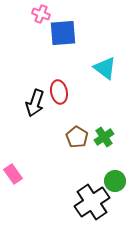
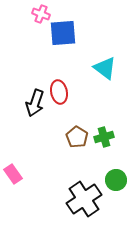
green cross: rotated 18 degrees clockwise
green circle: moved 1 px right, 1 px up
black cross: moved 8 px left, 3 px up
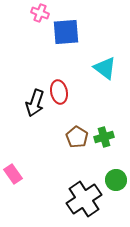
pink cross: moved 1 px left, 1 px up
blue square: moved 3 px right, 1 px up
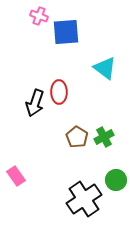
pink cross: moved 1 px left, 3 px down
red ellipse: rotated 10 degrees clockwise
green cross: rotated 12 degrees counterclockwise
pink rectangle: moved 3 px right, 2 px down
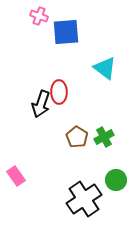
black arrow: moved 6 px right, 1 px down
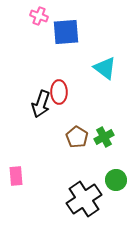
pink rectangle: rotated 30 degrees clockwise
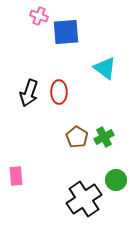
black arrow: moved 12 px left, 11 px up
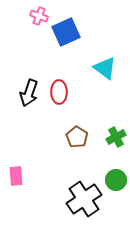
blue square: rotated 20 degrees counterclockwise
green cross: moved 12 px right
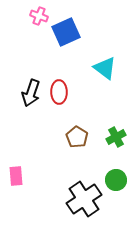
black arrow: moved 2 px right
